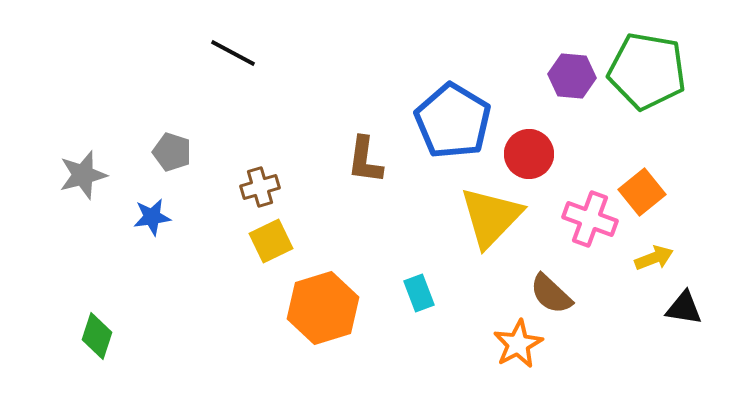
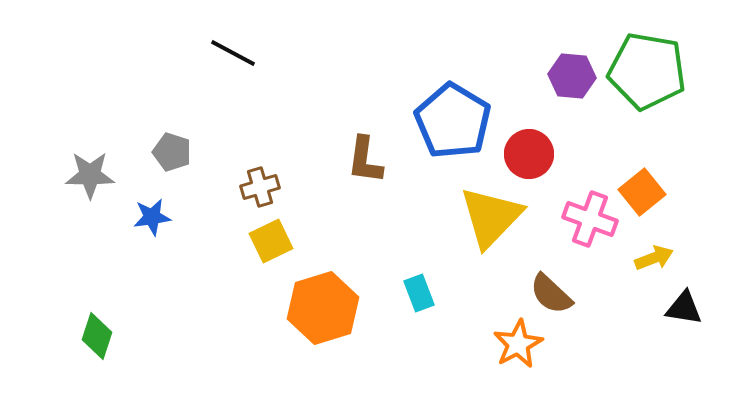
gray star: moved 7 px right; rotated 15 degrees clockwise
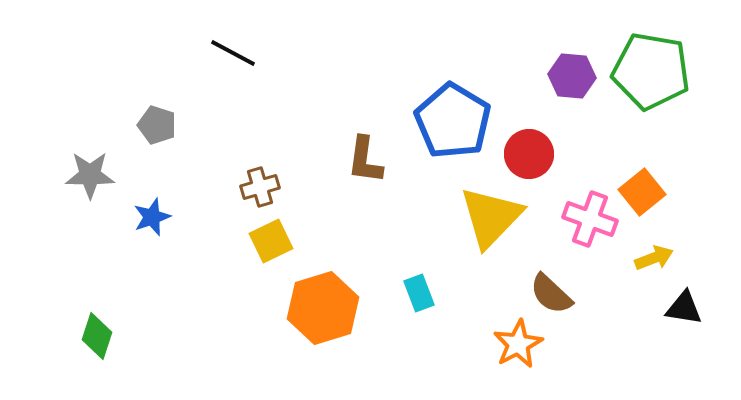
green pentagon: moved 4 px right
gray pentagon: moved 15 px left, 27 px up
blue star: rotated 12 degrees counterclockwise
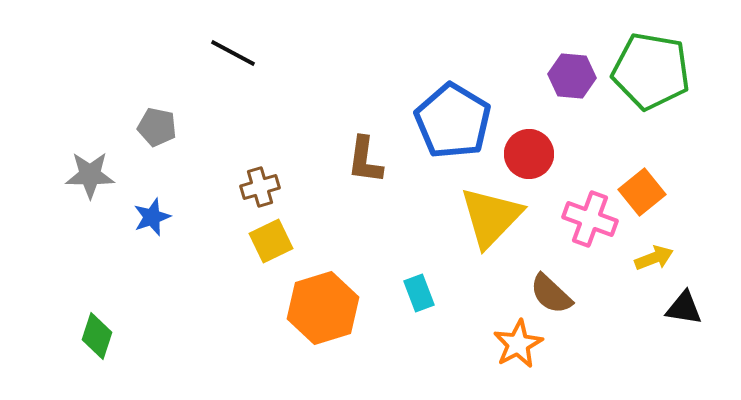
gray pentagon: moved 2 px down; rotated 6 degrees counterclockwise
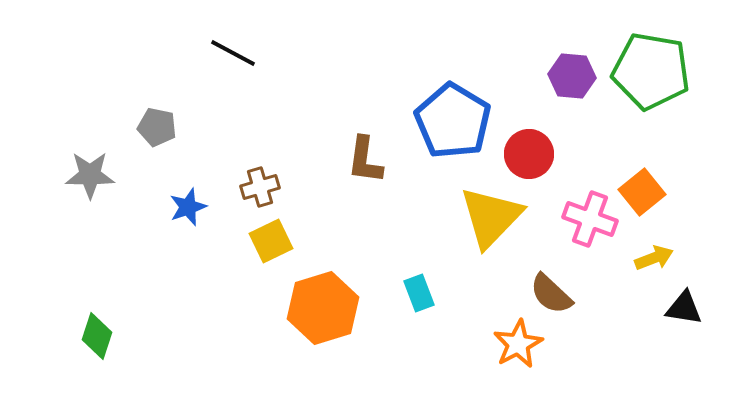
blue star: moved 36 px right, 10 px up
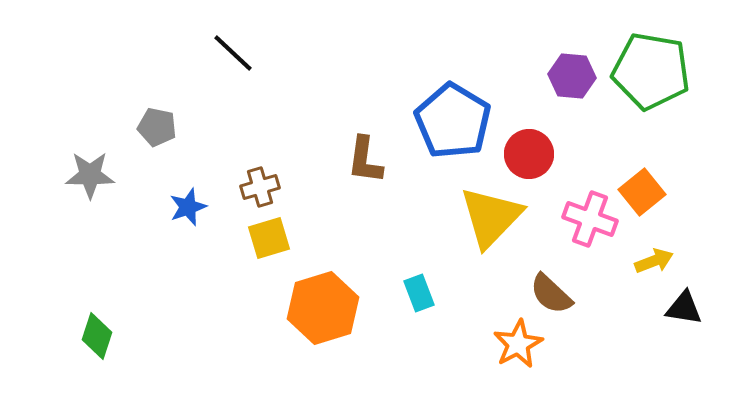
black line: rotated 15 degrees clockwise
yellow square: moved 2 px left, 3 px up; rotated 9 degrees clockwise
yellow arrow: moved 3 px down
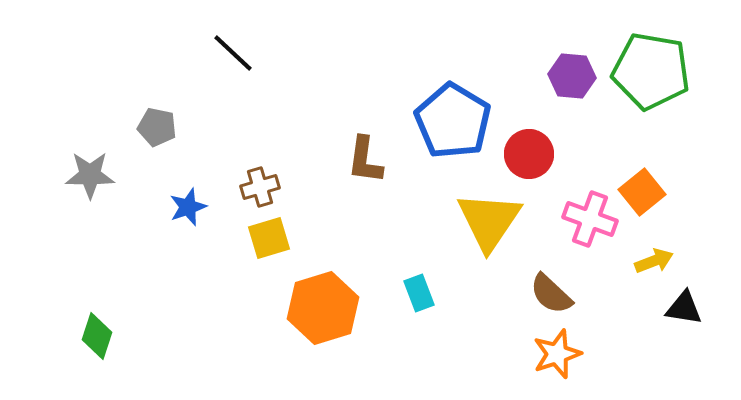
yellow triangle: moved 2 px left, 4 px down; rotated 10 degrees counterclockwise
orange star: moved 39 px right, 10 px down; rotated 9 degrees clockwise
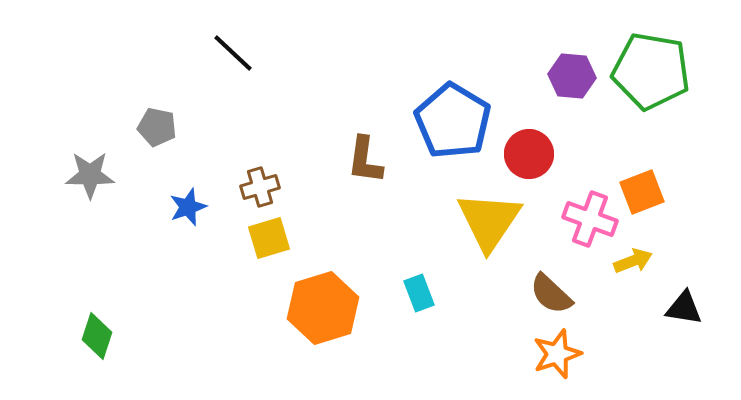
orange square: rotated 18 degrees clockwise
yellow arrow: moved 21 px left
